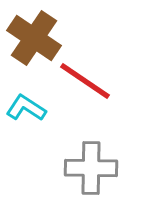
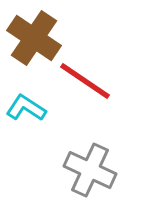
gray cross: moved 1 px left, 2 px down; rotated 24 degrees clockwise
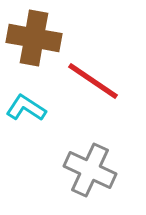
brown cross: rotated 24 degrees counterclockwise
red line: moved 8 px right
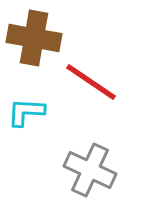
red line: moved 2 px left, 1 px down
cyan L-shape: moved 4 px down; rotated 30 degrees counterclockwise
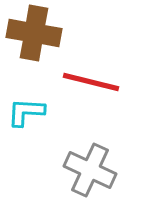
brown cross: moved 5 px up
red line: rotated 20 degrees counterclockwise
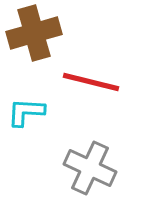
brown cross: rotated 26 degrees counterclockwise
gray cross: moved 2 px up
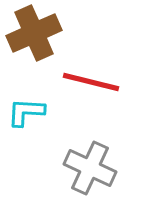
brown cross: rotated 8 degrees counterclockwise
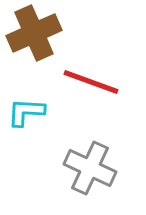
red line: rotated 6 degrees clockwise
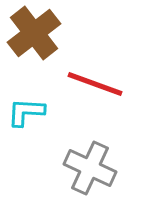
brown cross: rotated 14 degrees counterclockwise
red line: moved 4 px right, 2 px down
